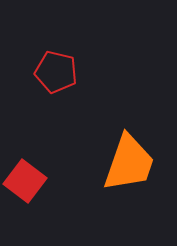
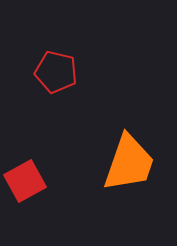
red square: rotated 24 degrees clockwise
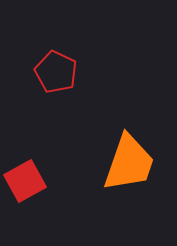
red pentagon: rotated 12 degrees clockwise
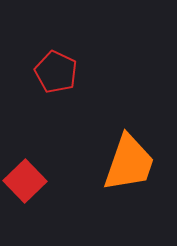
red square: rotated 15 degrees counterclockwise
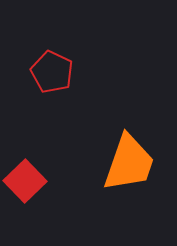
red pentagon: moved 4 px left
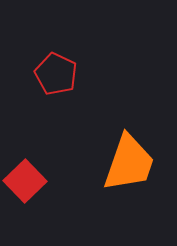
red pentagon: moved 4 px right, 2 px down
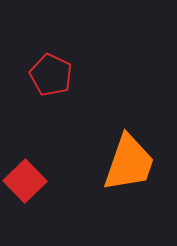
red pentagon: moved 5 px left, 1 px down
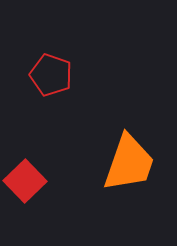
red pentagon: rotated 6 degrees counterclockwise
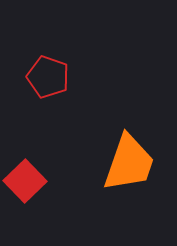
red pentagon: moved 3 px left, 2 px down
